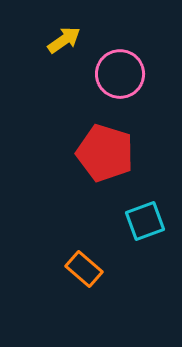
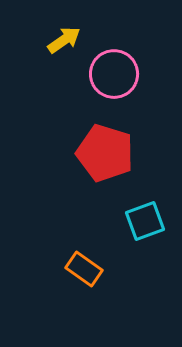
pink circle: moved 6 px left
orange rectangle: rotated 6 degrees counterclockwise
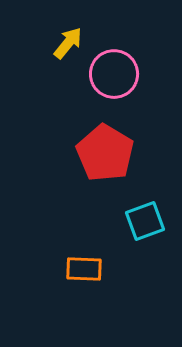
yellow arrow: moved 4 px right, 3 px down; rotated 16 degrees counterclockwise
red pentagon: rotated 14 degrees clockwise
orange rectangle: rotated 33 degrees counterclockwise
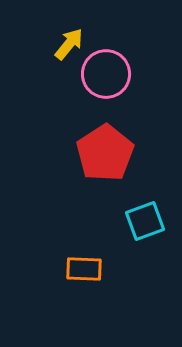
yellow arrow: moved 1 px right, 1 px down
pink circle: moved 8 px left
red pentagon: rotated 8 degrees clockwise
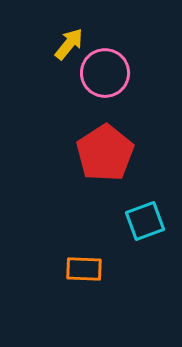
pink circle: moved 1 px left, 1 px up
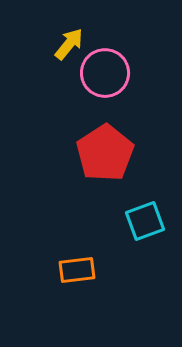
orange rectangle: moved 7 px left, 1 px down; rotated 9 degrees counterclockwise
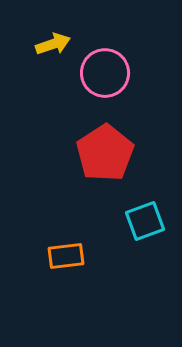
yellow arrow: moved 16 px left; rotated 32 degrees clockwise
orange rectangle: moved 11 px left, 14 px up
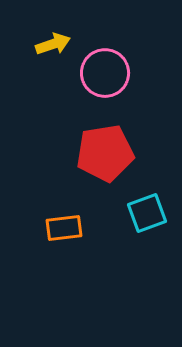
red pentagon: rotated 24 degrees clockwise
cyan square: moved 2 px right, 8 px up
orange rectangle: moved 2 px left, 28 px up
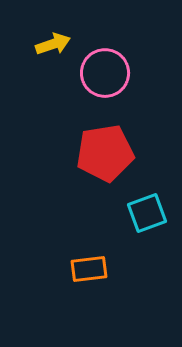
orange rectangle: moved 25 px right, 41 px down
